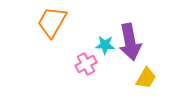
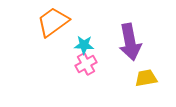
orange trapezoid: moved 1 px right; rotated 24 degrees clockwise
cyan star: moved 21 px left
yellow trapezoid: rotated 130 degrees counterclockwise
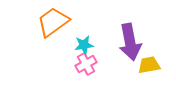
cyan star: rotated 12 degrees counterclockwise
yellow trapezoid: moved 3 px right, 13 px up
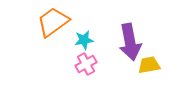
cyan star: moved 5 px up
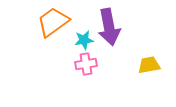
purple arrow: moved 21 px left, 15 px up
pink cross: rotated 20 degrees clockwise
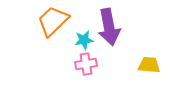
orange trapezoid: moved 1 px up; rotated 8 degrees counterclockwise
yellow trapezoid: rotated 15 degrees clockwise
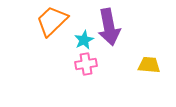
orange trapezoid: moved 1 px left
cyan star: rotated 18 degrees counterclockwise
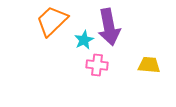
pink cross: moved 11 px right, 1 px down; rotated 15 degrees clockwise
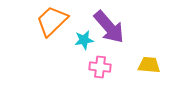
purple arrow: rotated 30 degrees counterclockwise
cyan star: rotated 18 degrees clockwise
pink cross: moved 3 px right, 2 px down
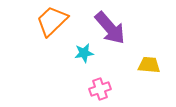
purple arrow: moved 1 px right, 1 px down
cyan star: moved 13 px down
pink cross: moved 22 px down; rotated 25 degrees counterclockwise
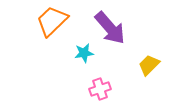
yellow trapezoid: rotated 50 degrees counterclockwise
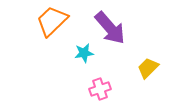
yellow trapezoid: moved 1 px left, 3 px down
